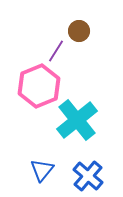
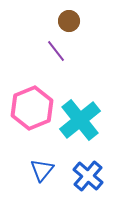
brown circle: moved 10 px left, 10 px up
purple line: rotated 70 degrees counterclockwise
pink hexagon: moved 7 px left, 22 px down
cyan cross: moved 3 px right
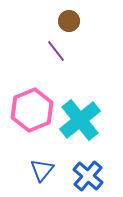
pink hexagon: moved 2 px down
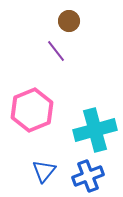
cyan cross: moved 15 px right, 10 px down; rotated 24 degrees clockwise
blue triangle: moved 2 px right, 1 px down
blue cross: rotated 28 degrees clockwise
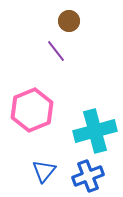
cyan cross: moved 1 px down
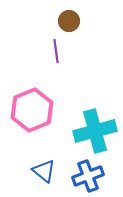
purple line: rotated 30 degrees clockwise
blue triangle: rotated 30 degrees counterclockwise
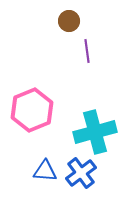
purple line: moved 31 px right
cyan cross: moved 1 px down
blue triangle: moved 1 px right; rotated 35 degrees counterclockwise
blue cross: moved 7 px left, 3 px up; rotated 16 degrees counterclockwise
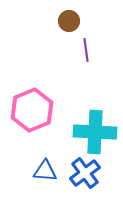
purple line: moved 1 px left, 1 px up
cyan cross: rotated 18 degrees clockwise
blue cross: moved 4 px right
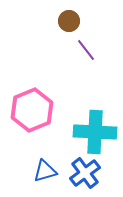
purple line: rotated 30 degrees counterclockwise
blue triangle: rotated 20 degrees counterclockwise
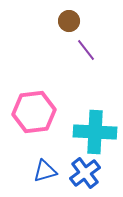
pink hexagon: moved 2 px right, 2 px down; rotated 15 degrees clockwise
